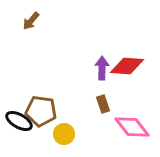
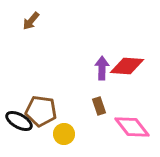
brown rectangle: moved 4 px left, 2 px down
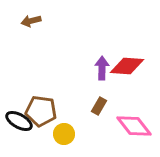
brown arrow: rotated 36 degrees clockwise
brown rectangle: rotated 48 degrees clockwise
pink diamond: moved 2 px right, 1 px up
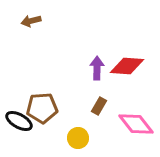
purple arrow: moved 5 px left
brown pentagon: moved 1 px right, 3 px up; rotated 12 degrees counterclockwise
pink diamond: moved 2 px right, 2 px up
yellow circle: moved 14 px right, 4 px down
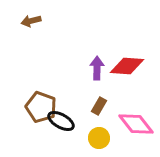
brown pentagon: moved 1 px left, 1 px up; rotated 24 degrees clockwise
black ellipse: moved 42 px right
yellow circle: moved 21 px right
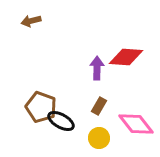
red diamond: moved 1 px left, 9 px up
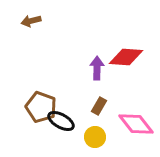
yellow circle: moved 4 px left, 1 px up
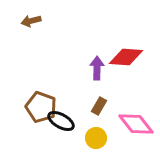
yellow circle: moved 1 px right, 1 px down
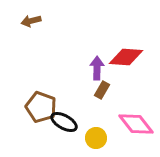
brown rectangle: moved 3 px right, 16 px up
black ellipse: moved 3 px right, 1 px down
